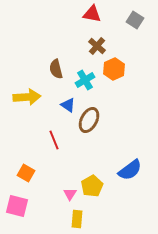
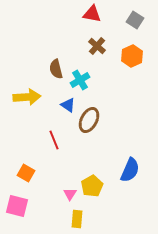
orange hexagon: moved 18 px right, 13 px up
cyan cross: moved 5 px left
blue semicircle: rotated 30 degrees counterclockwise
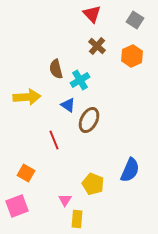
red triangle: rotated 36 degrees clockwise
yellow pentagon: moved 1 px right, 2 px up; rotated 20 degrees counterclockwise
pink triangle: moved 5 px left, 6 px down
pink square: rotated 35 degrees counterclockwise
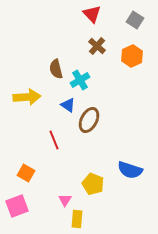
blue semicircle: rotated 85 degrees clockwise
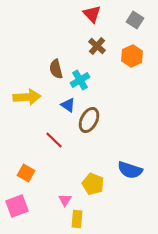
red line: rotated 24 degrees counterclockwise
